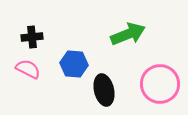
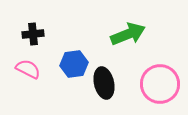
black cross: moved 1 px right, 3 px up
blue hexagon: rotated 12 degrees counterclockwise
black ellipse: moved 7 px up
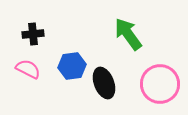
green arrow: rotated 104 degrees counterclockwise
blue hexagon: moved 2 px left, 2 px down
black ellipse: rotated 8 degrees counterclockwise
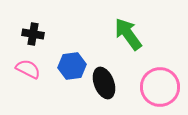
black cross: rotated 15 degrees clockwise
pink circle: moved 3 px down
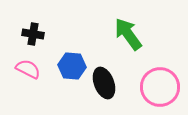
blue hexagon: rotated 12 degrees clockwise
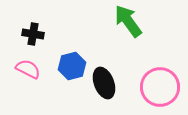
green arrow: moved 13 px up
blue hexagon: rotated 20 degrees counterclockwise
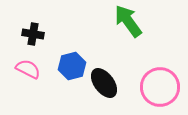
black ellipse: rotated 16 degrees counterclockwise
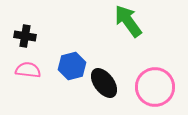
black cross: moved 8 px left, 2 px down
pink semicircle: moved 1 px down; rotated 20 degrees counterclockwise
pink circle: moved 5 px left
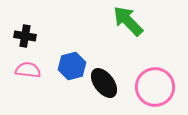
green arrow: rotated 8 degrees counterclockwise
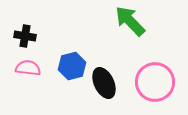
green arrow: moved 2 px right
pink semicircle: moved 2 px up
black ellipse: rotated 12 degrees clockwise
pink circle: moved 5 px up
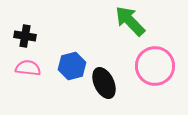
pink circle: moved 16 px up
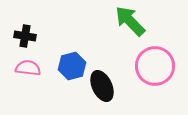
black ellipse: moved 2 px left, 3 px down
